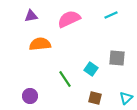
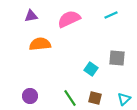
green line: moved 5 px right, 19 px down
cyan triangle: moved 2 px left, 1 px down
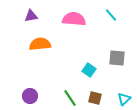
cyan line: rotated 72 degrees clockwise
pink semicircle: moved 5 px right; rotated 30 degrees clockwise
cyan square: moved 2 px left, 1 px down
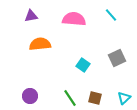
gray square: rotated 30 degrees counterclockwise
cyan square: moved 6 px left, 5 px up
cyan triangle: moved 1 px up
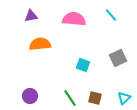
gray square: moved 1 px right
cyan square: rotated 16 degrees counterclockwise
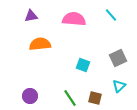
cyan triangle: moved 5 px left, 12 px up
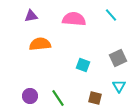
cyan triangle: rotated 16 degrees counterclockwise
green line: moved 12 px left
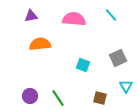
cyan triangle: moved 7 px right
brown square: moved 5 px right
